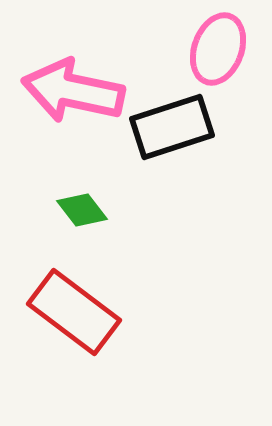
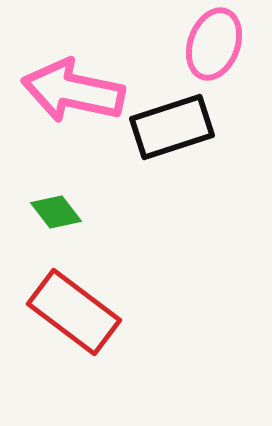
pink ellipse: moved 4 px left, 5 px up
green diamond: moved 26 px left, 2 px down
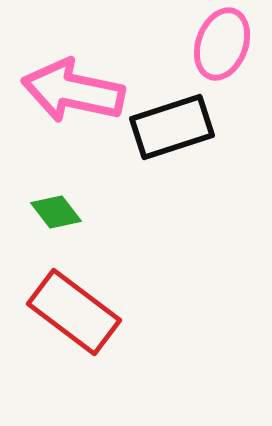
pink ellipse: moved 8 px right
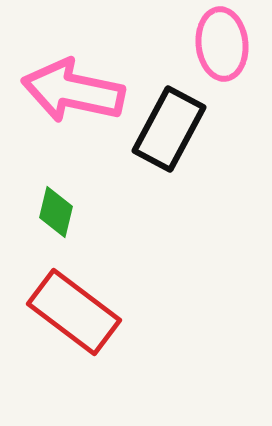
pink ellipse: rotated 26 degrees counterclockwise
black rectangle: moved 3 px left, 2 px down; rotated 44 degrees counterclockwise
green diamond: rotated 51 degrees clockwise
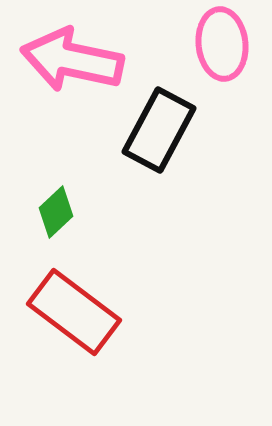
pink arrow: moved 1 px left, 31 px up
black rectangle: moved 10 px left, 1 px down
green diamond: rotated 33 degrees clockwise
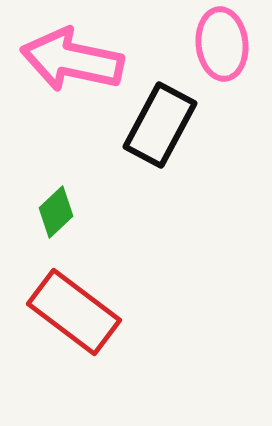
black rectangle: moved 1 px right, 5 px up
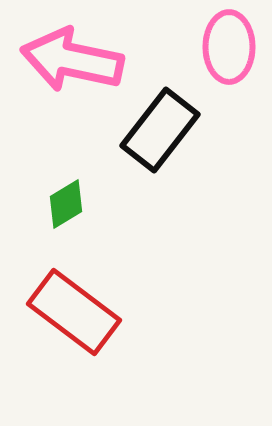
pink ellipse: moved 7 px right, 3 px down; rotated 6 degrees clockwise
black rectangle: moved 5 px down; rotated 10 degrees clockwise
green diamond: moved 10 px right, 8 px up; rotated 12 degrees clockwise
